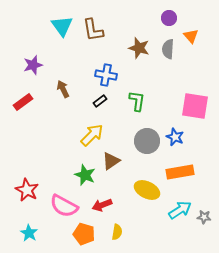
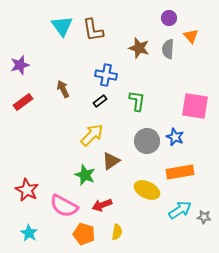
purple star: moved 13 px left
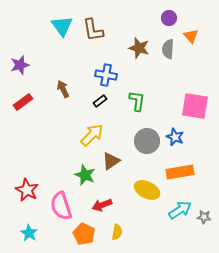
pink semicircle: moved 3 px left; rotated 44 degrees clockwise
orange pentagon: rotated 10 degrees clockwise
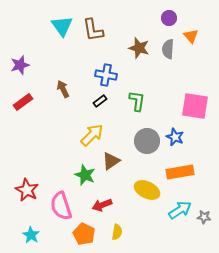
cyan star: moved 2 px right, 2 px down
